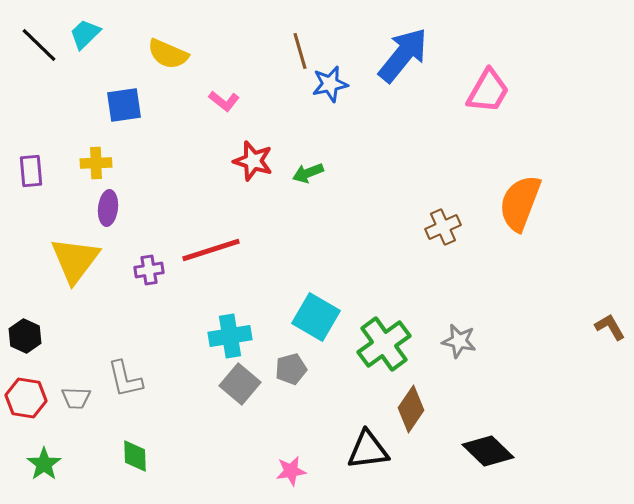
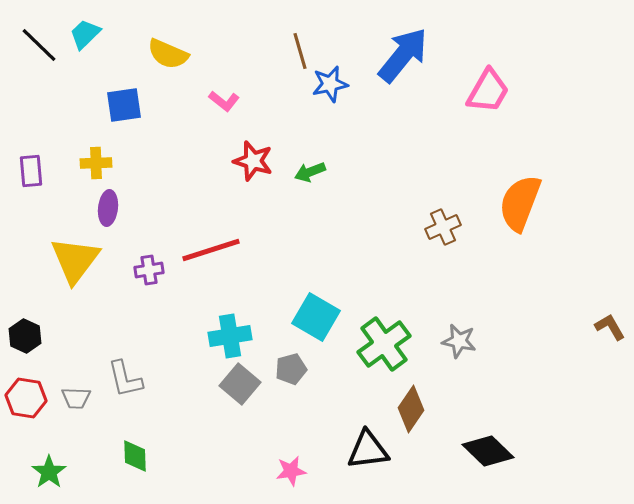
green arrow: moved 2 px right, 1 px up
green star: moved 5 px right, 8 px down
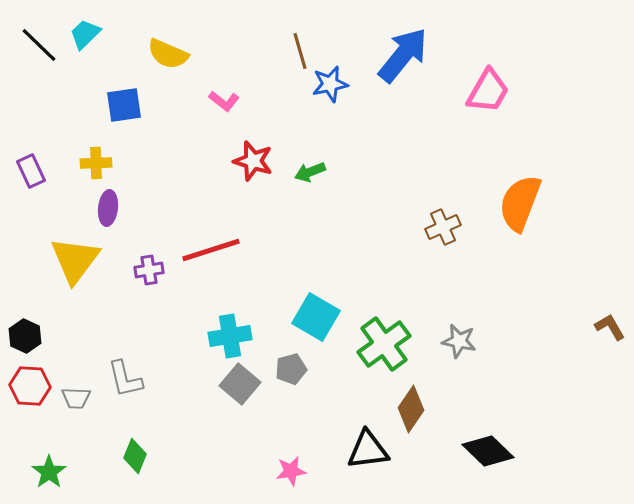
purple rectangle: rotated 20 degrees counterclockwise
red hexagon: moved 4 px right, 12 px up; rotated 6 degrees counterclockwise
green diamond: rotated 24 degrees clockwise
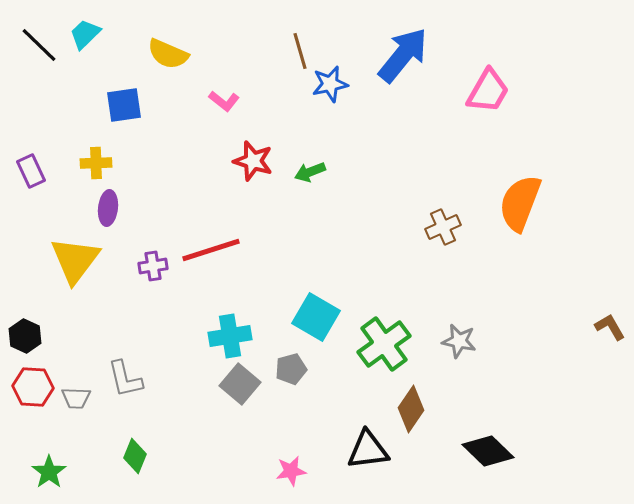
purple cross: moved 4 px right, 4 px up
red hexagon: moved 3 px right, 1 px down
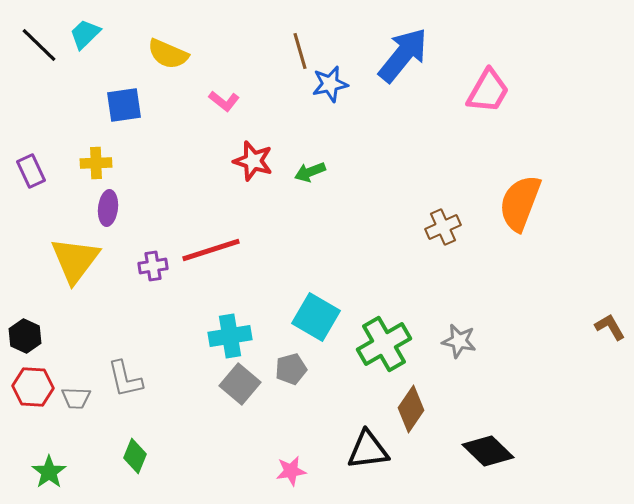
green cross: rotated 6 degrees clockwise
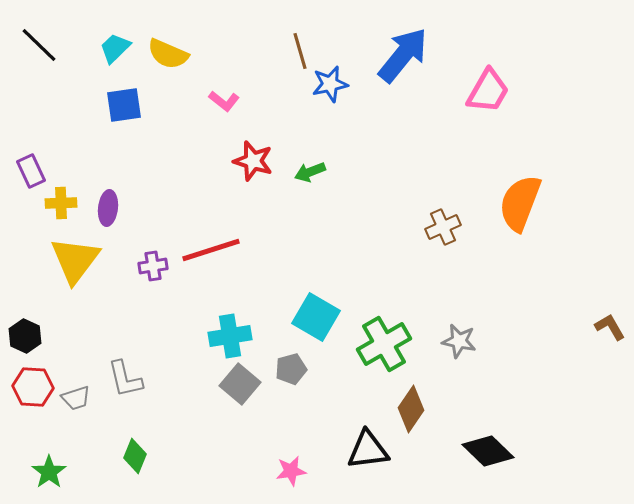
cyan trapezoid: moved 30 px right, 14 px down
yellow cross: moved 35 px left, 40 px down
gray trapezoid: rotated 20 degrees counterclockwise
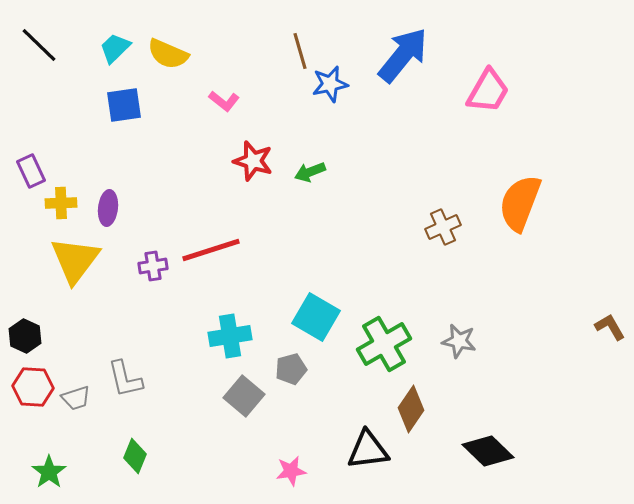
gray square: moved 4 px right, 12 px down
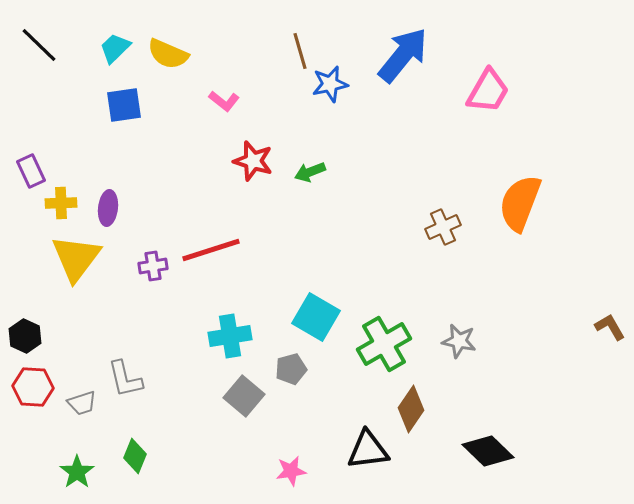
yellow triangle: moved 1 px right, 2 px up
gray trapezoid: moved 6 px right, 5 px down
green star: moved 28 px right
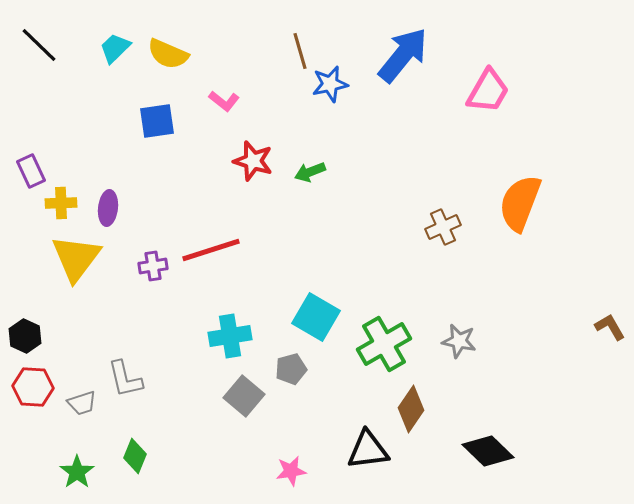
blue square: moved 33 px right, 16 px down
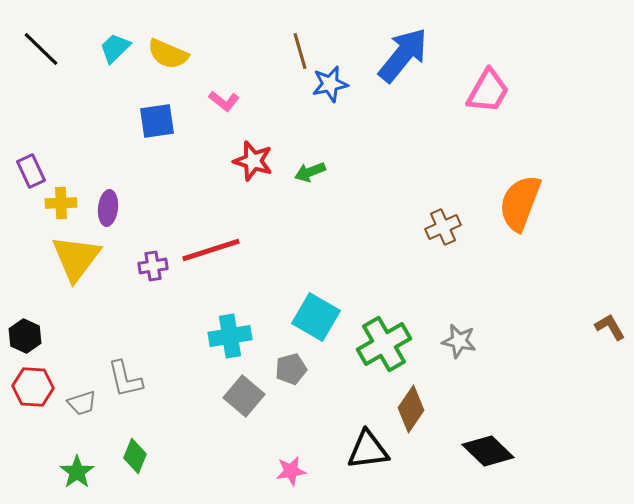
black line: moved 2 px right, 4 px down
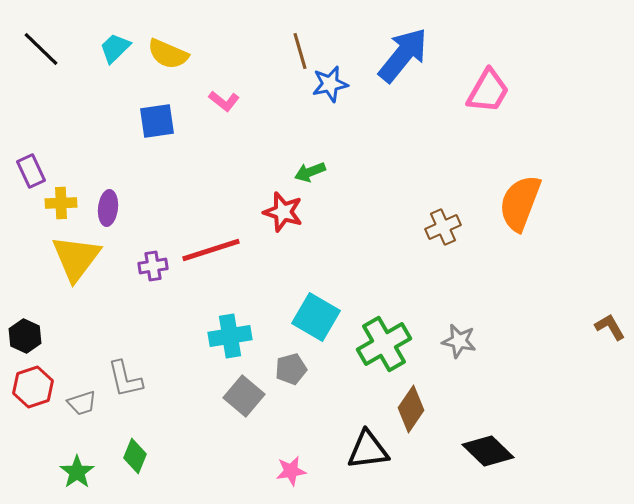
red star: moved 30 px right, 51 px down
red hexagon: rotated 21 degrees counterclockwise
